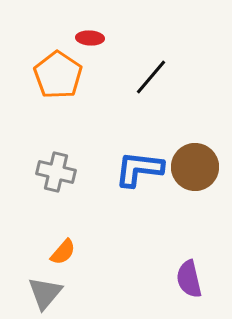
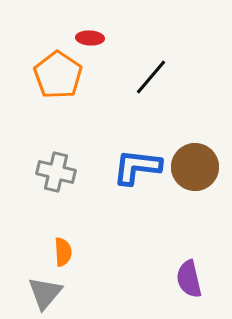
blue L-shape: moved 2 px left, 2 px up
orange semicircle: rotated 44 degrees counterclockwise
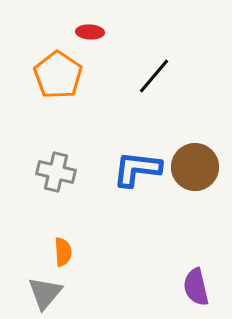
red ellipse: moved 6 px up
black line: moved 3 px right, 1 px up
blue L-shape: moved 2 px down
purple semicircle: moved 7 px right, 8 px down
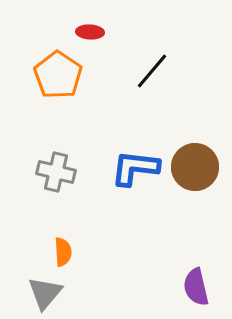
black line: moved 2 px left, 5 px up
blue L-shape: moved 2 px left, 1 px up
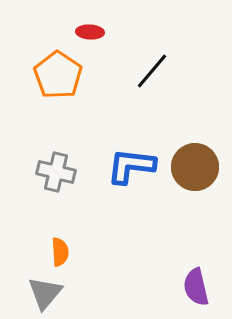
blue L-shape: moved 4 px left, 2 px up
orange semicircle: moved 3 px left
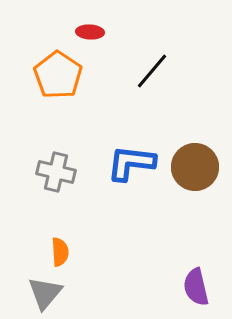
blue L-shape: moved 3 px up
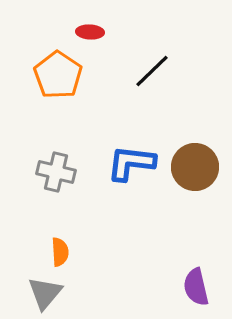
black line: rotated 6 degrees clockwise
